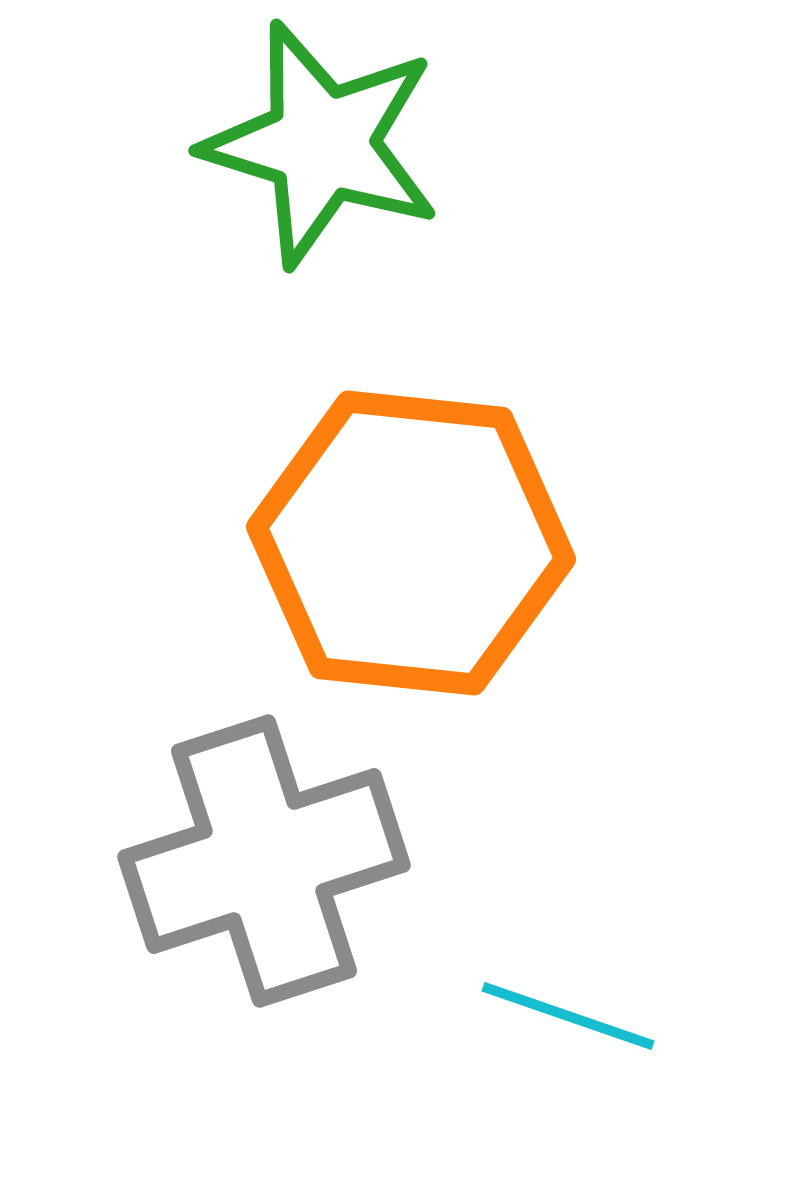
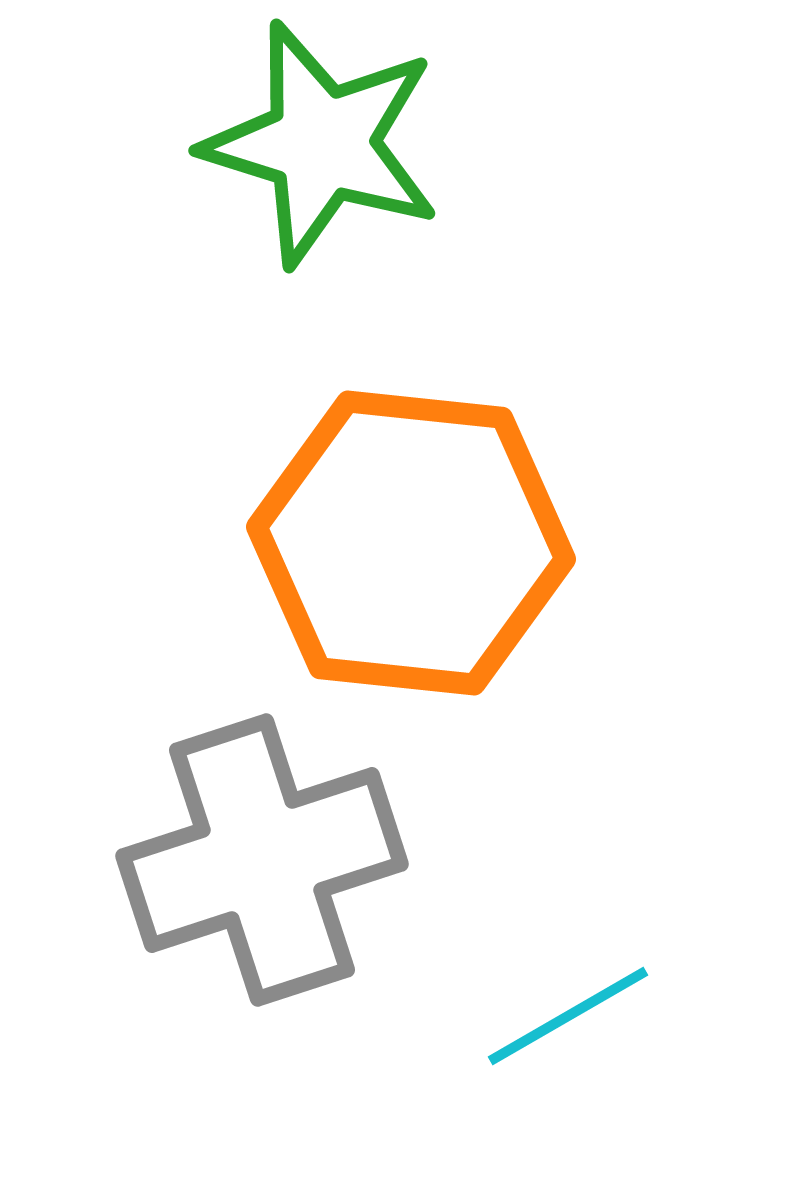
gray cross: moved 2 px left, 1 px up
cyan line: rotated 49 degrees counterclockwise
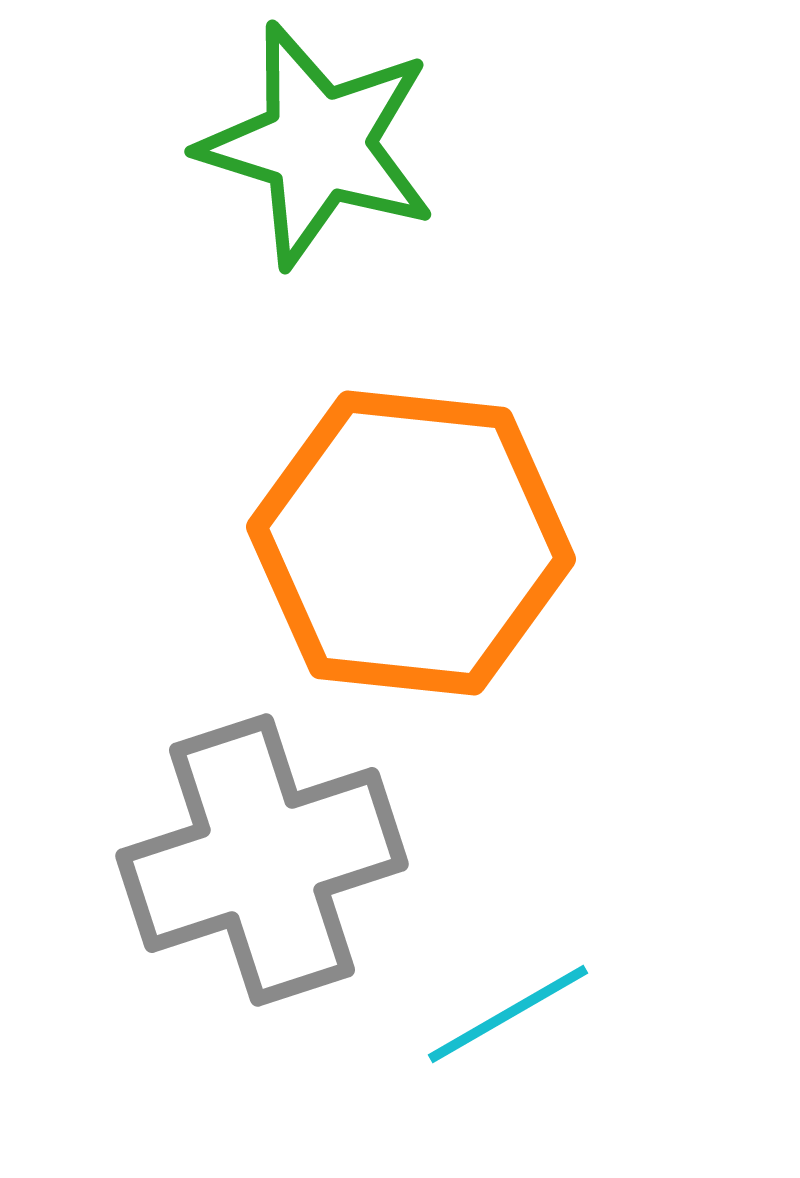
green star: moved 4 px left, 1 px down
cyan line: moved 60 px left, 2 px up
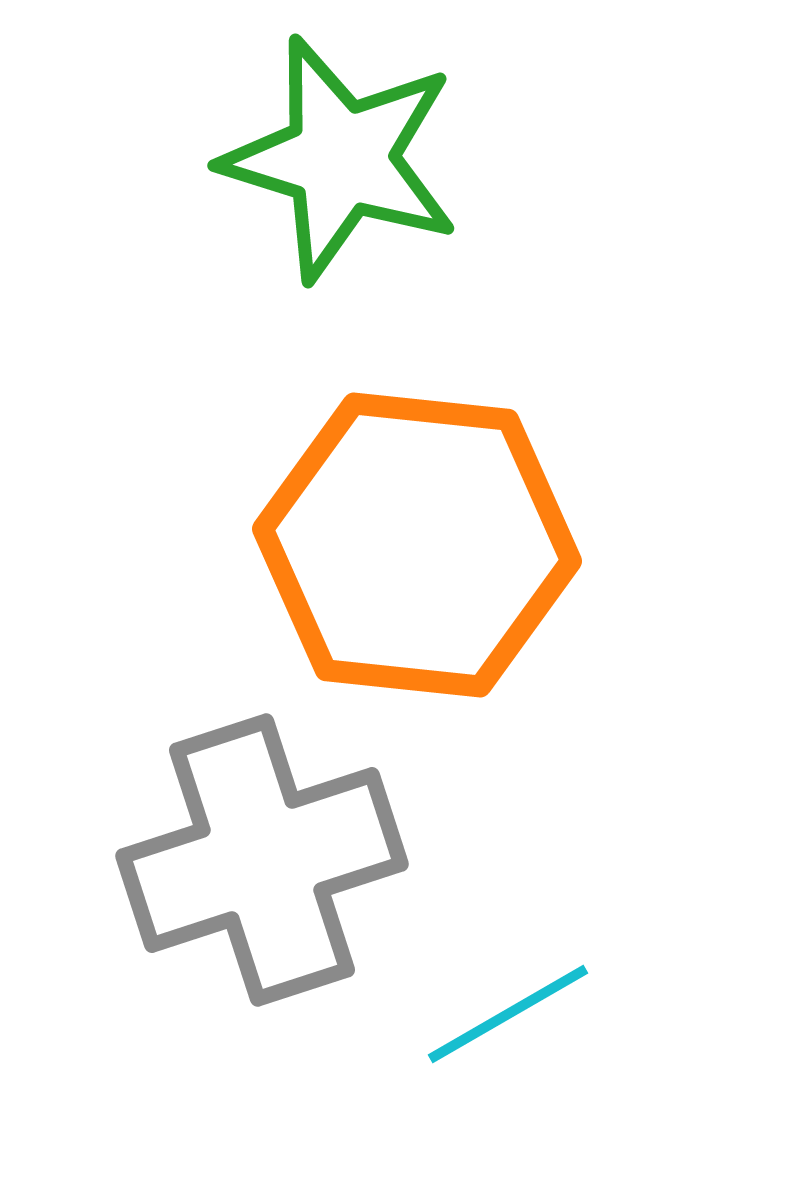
green star: moved 23 px right, 14 px down
orange hexagon: moved 6 px right, 2 px down
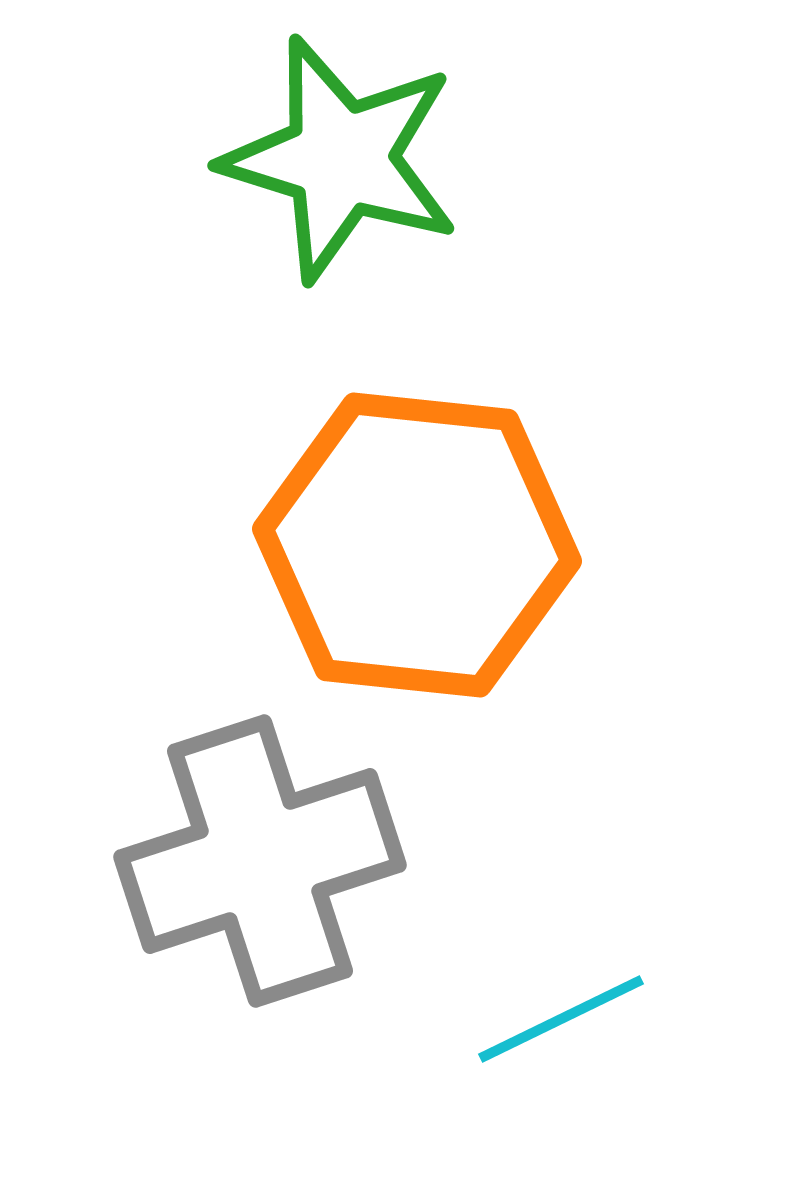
gray cross: moved 2 px left, 1 px down
cyan line: moved 53 px right, 5 px down; rotated 4 degrees clockwise
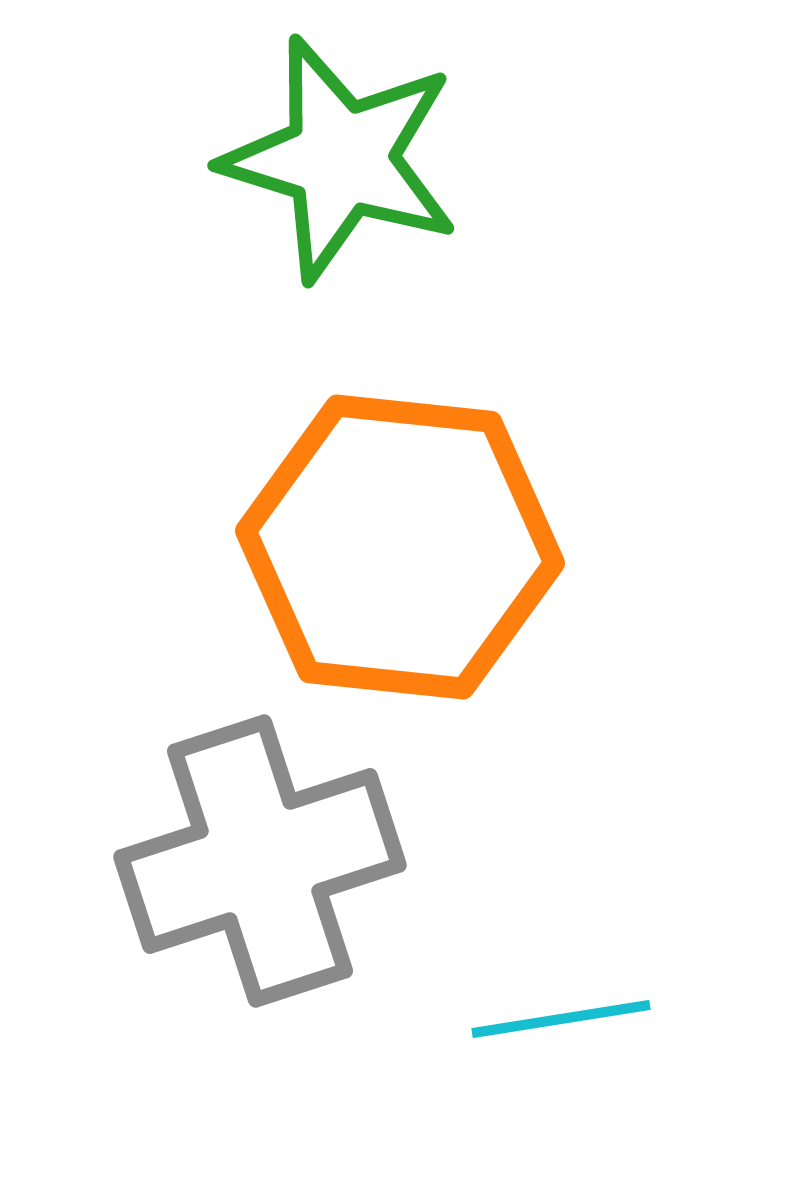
orange hexagon: moved 17 px left, 2 px down
cyan line: rotated 17 degrees clockwise
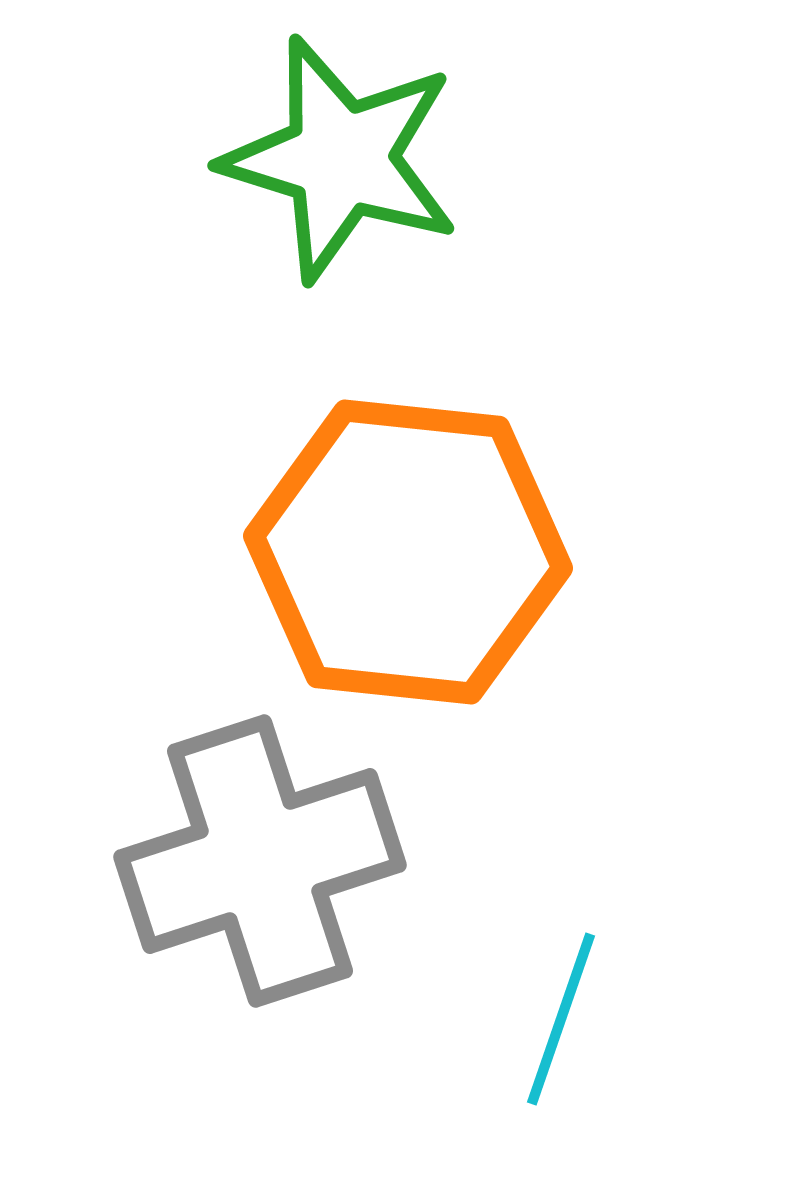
orange hexagon: moved 8 px right, 5 px down
cyan line: rotated 62 degrees counterclockwise
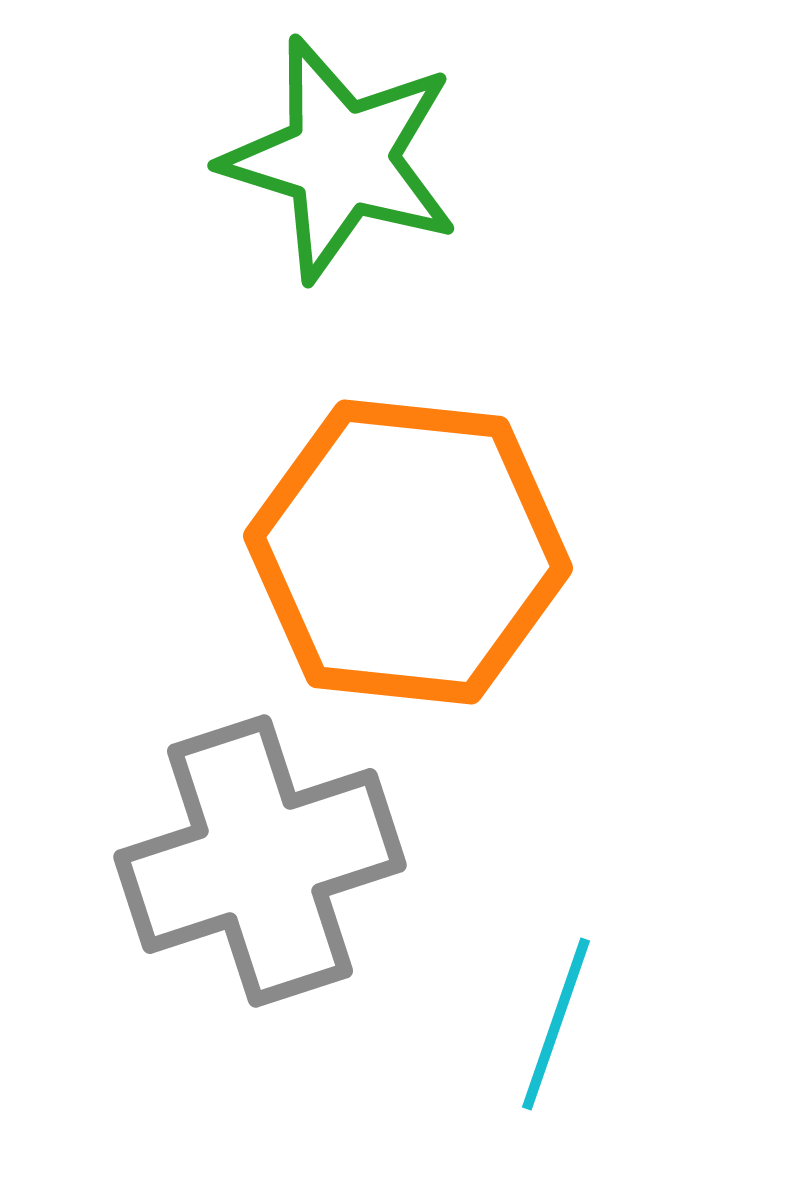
cyan line: moved 5 px left, 5 px down
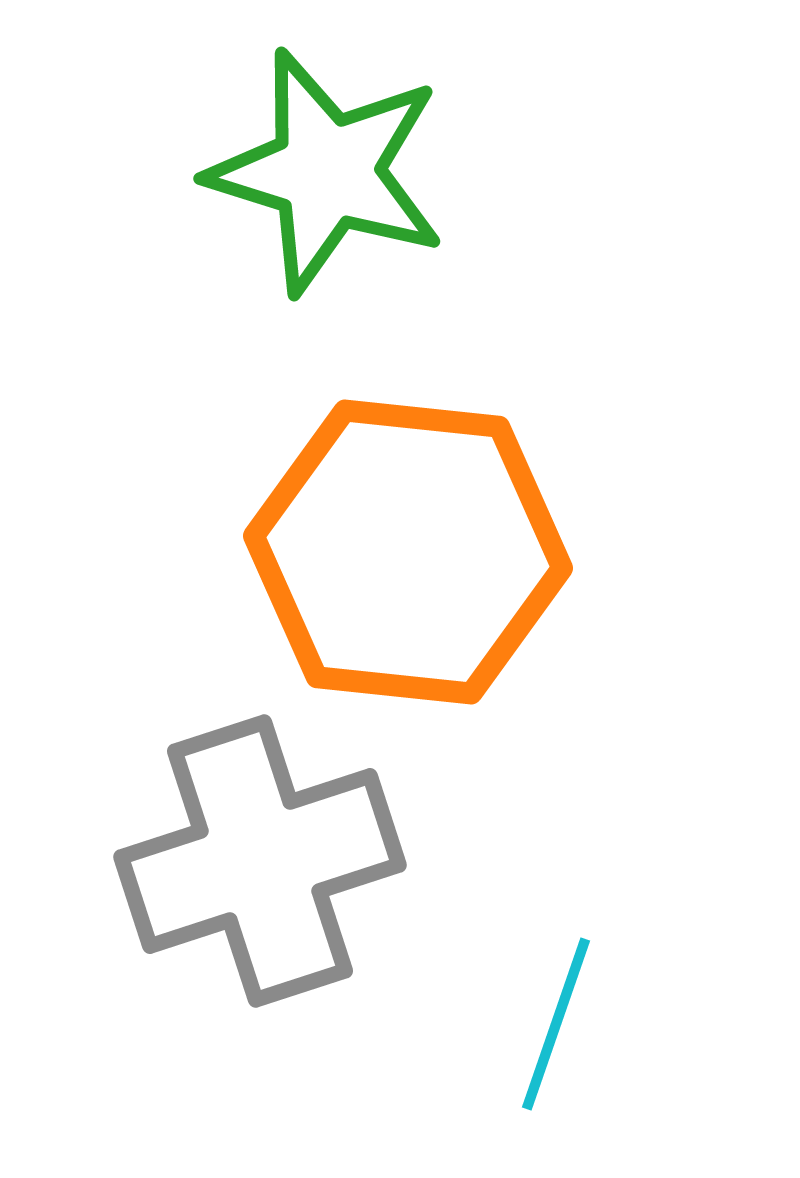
green star: moved 14 px left, 13 px down
